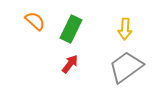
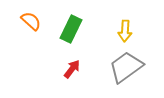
orange semicircle: moved 4 px left
yellow arrow: moved 2 px down
red arrow: moved 2 px right, 5 px down
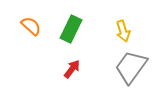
orange semicircle: moved 5 px down
yellow arrow: moved 2 px left; rotated 20 degrees counterclockwise
gray trapezoid: moved 5 px right; rotated 18 degrees counterclockwise
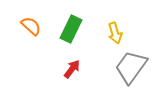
yellow arrow: moved 8 px left, 2 px down
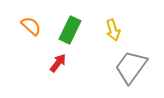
green rectangle: moved 1 px left, 1 px down
yellow arrow: moved 2 px left, 3 px up
red arrow: moved 14 px left, 6 px up
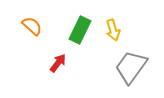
orange semicircle: moved 1 px right
green rectangle: moved 10 px right
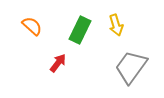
yellow arrow: moved 3 px right, 5 px up
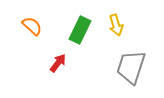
gray trapezoid: rotated 18 degrees counterclockwise
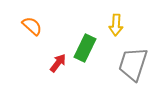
yellow arrow: rotated 20 degrees clockwise
green rectangle: moved 5 px right, 18 px down
gray trapezoid: moved 2 px right, 3 px up
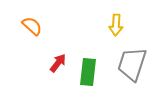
green rectangle: moved 3 px right, 24 px down; rotated 20 degrees counterclockwise
gray trapezoid: moved 1 px left
